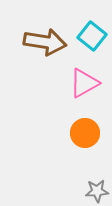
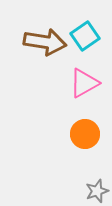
cyan square: moved 7 px left; rotated 16 degrees clockwise
orange circle: moved 1 px down
gray star: rotated 15 degrees counterclockwise
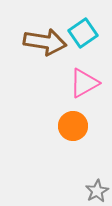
cyan square: moved 2 px left, 3 px up
orange circle: moved 12 px left, 8 px up
gray star: rotated 10 degrees counterclockwise
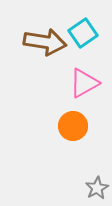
gray star: moved 3 px up
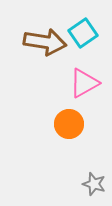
orange circle: moved 4 px left, 2 px up
gray star: moved 3 px left, 4 px up; rotated 25 degrees counterclockwise
